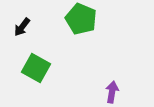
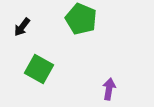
green square: moved 3 px right, 1 px down
purple arrow: moved 3 px left, 3 px up
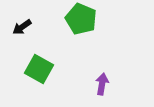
black arrow: rotated 18 degrees clockwise
purple arrow: moved 7 px left, 5 px up
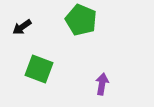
green pentagon: moved 1 px down
green square: rotated 8 degrees counterclockwise
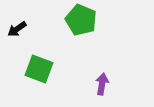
black arrow: moved 5 px left, 2 px down
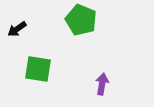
green square: moved 1 px left; rotated 12 degrees counterclockwise
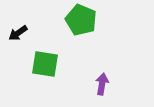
black arrow: moved 1 px right, 4 px down
green square: moved 7 px right, 5 px up
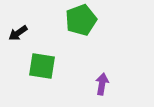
green pentagon: rotated 28 degrees clockwise
green square: moved 3 px left, 2 px down
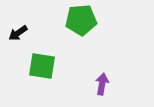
green pentagon: rotated 16 degrees clockwise
